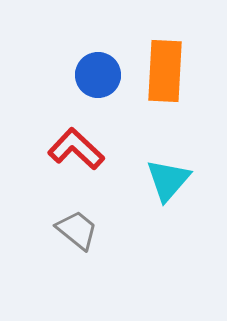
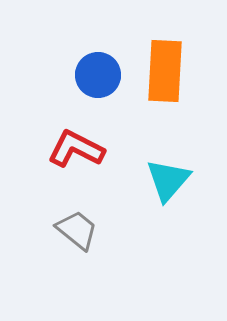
red L-shape: rotated 16 degrees counterclockwise
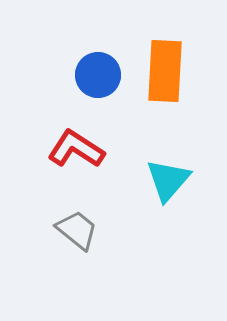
red L-shape: rotated 6 degrees clockwise
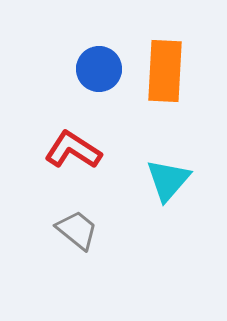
blue circle: moved 1 px right, 6 px up
red L-shape: moved 3 px left, 1 px down
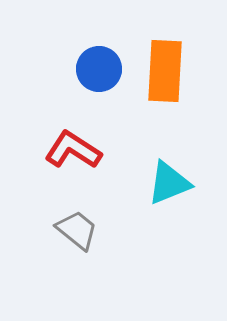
cyan triangle: moved 1 px right, 3 px down; rotated 27 degrees clockwise
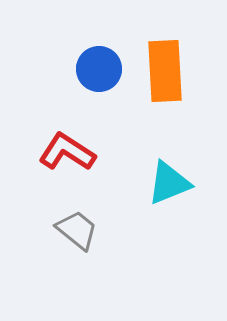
orange rectangle: rotated 6 degrees counterclockwise
red L-shape: moved 6 px left, 2 px down
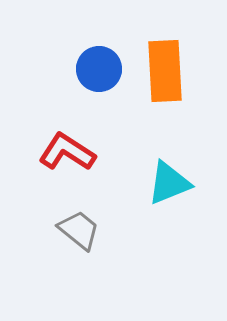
gray trapezoid: moved 2 px right
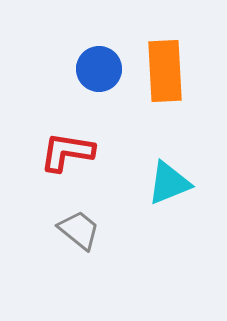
red L-shape: rotated 24 degrees counterclockwise
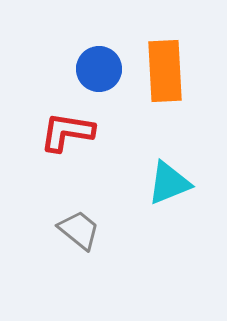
red L-shape: moved 20 px up
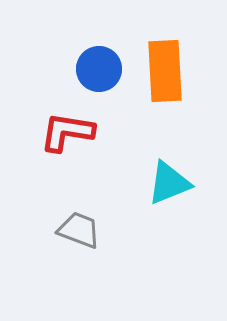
gray trapezoid: rotated 18 degrees counterclockwise
